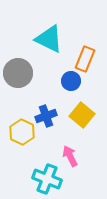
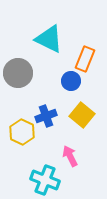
cyan cross: moved 2 px left, 1 px down
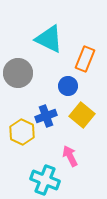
blue circle: moved 3 px left, 5 px down
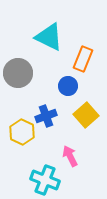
cyan triangle: moved 2 px up
orange rectangle: moved 2 px left
yellow square: moved 4 px right; rotated 10 degrees clockwise
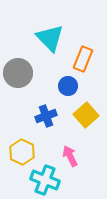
cyan triangle: moved 1 px right, 1 px down; rotated 20 degrees clockwise
yellow hexagon: moved 20 px down
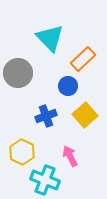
orange rectangle: rotated 25 degrees clockwise
yellow square: moved 1 px left
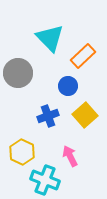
orange rectangle: moved 3 px up
blue cross: moved 2 px right
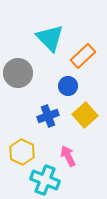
pink arrow: moved 2 px left
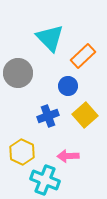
pink arrow: rotated 65 degrees counterclockwise
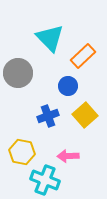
yellow hexagon: rotated 15 degrees counterclockwise
